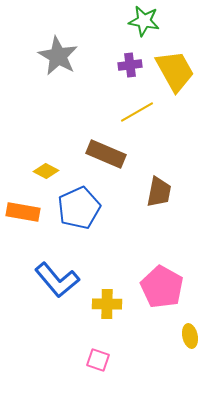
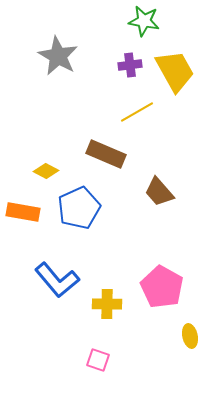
brown trapezoid: rotated 128 degrees clockwise
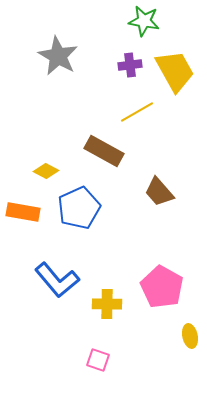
brown rectangle: moved 2 px left, 3 px up; rotated 6 degrees clockwise
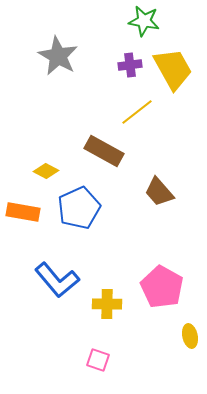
yellow trapezoid: moved 2 px left, 2 px up
yellow line: rotated 8 degrees counterclockwise
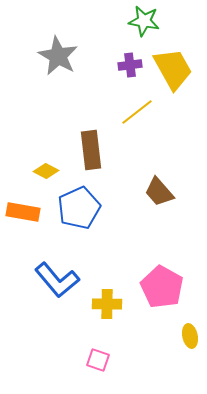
brown rectangle: moved 13 px left, 1 px up; rotated 54 degrees clockwise
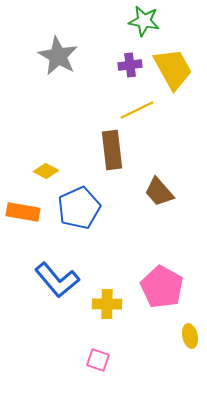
yellow line: moved 2 px up; rotated 12 degrees clockwise
brown rectangle: moved 21 px right
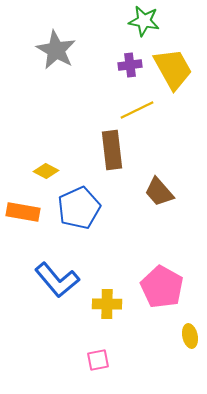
gray star: moved 2 px left, 6 px up
pink square: rotated 30 degrees counterclockwise
